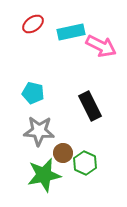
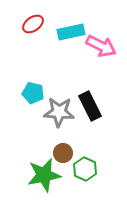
gray star: moved 20 px right, 19 px up
green hexagon: moved 6 px down
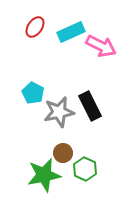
red ellipse: moved 2 px right, 3 px down; rotated 20 degrees counterclockwise
cyan rectangle: rotated 12 degrees counterclockwise
cyan pentagon: rotated 15 degrees clockwise
gray star: rotated 16 degrees counterclockwise
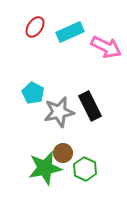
cyan rectangle: moved 1 px left
pink arrow: moved 5 px right, 1 px down
green star: moved 1 px right, 7 px up
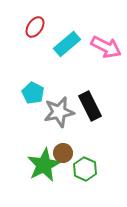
cyan rectangle: moved 3 px left, 12 px down; rotated 16 degrees counterclockwise
green star: moved 1 px left, 3 px up; rotated 16 degrees counterclockwise
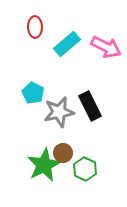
red ellipse: rotated 35 degrees counterclockwise
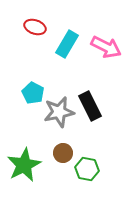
red ellipse: rotated 70 degrees counterclockwise
cyan rectangle: rotated 20 degrees counterclockwise
green star: moved 20 px left
green hexagon: moved 2 px right; rotated 15 degrees counterclockwise
